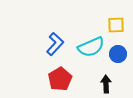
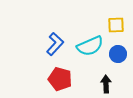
cyan semicircle: moved 1 px left, 1 px up
red pentagon: rotated 25 degrees counterclockwise
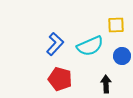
blue circle: moved 4 px right, 2 px down
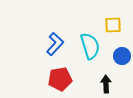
yellow square: moved 3 px left
cyan semicircle: rotated 84 degrees counterclockwise
red pentagon: rotated 25 degrees counterclockwise
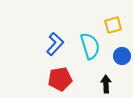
yellow square: rotated 12 degrees counterclockwise
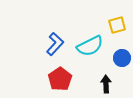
yellow square: moved 4 px right
cyan semicircle: rotated 80 degrees clockwise
blue circle: moved 2 px down
red pentagon: rotated 25 degrees counterclockwise
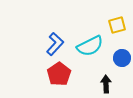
red pentagon: moved 1 px left, 5 px up
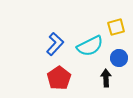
yellow square: moved 1 px left, 2 px down
blue circle: moved 3 px left
red pentagon: moved 4 px down
black arrow: moved 6 px up
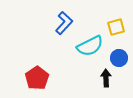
blue L-shape: moved 9 px right, 21 px up
red pentagon: moved 22 px left
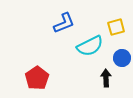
blue L-shape: rotated 25 degrees clockwise
blue circle: moved 3 px right
